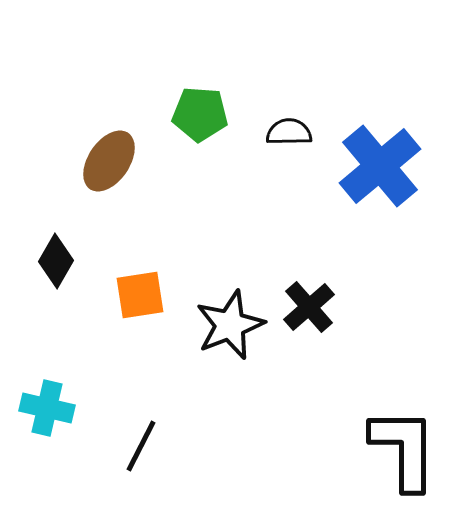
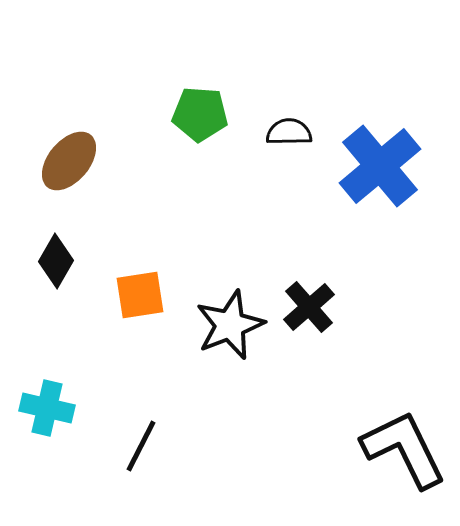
brown ellipse: moved 40 px left; rotated 6 degrees clockwise
black L-shape: rotated 26 degrees counterclockwise
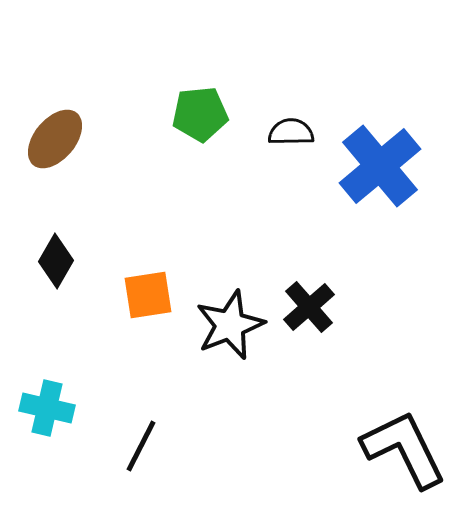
green pentagon: rotated 10 degrees counterclockwise
black semicircle: moved 2 px right
brown ellipse: moved 14 px left, 22 px up
orange square: moved 8 px right
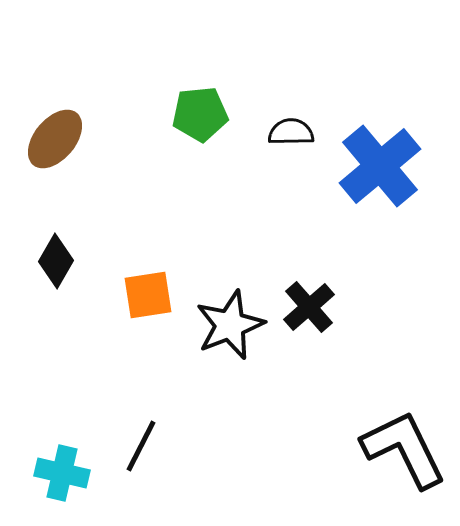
cyan cross: moved 15 px right, 65 px down
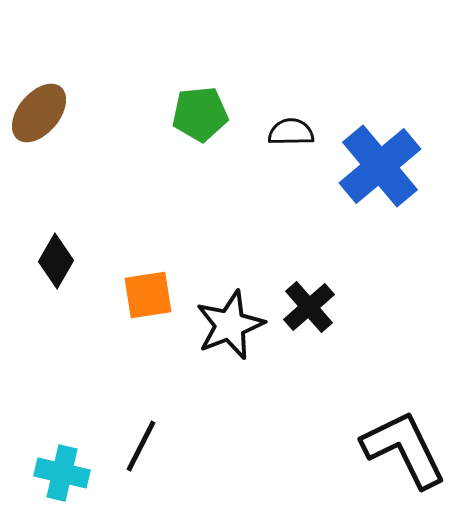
brown ellipse: moved 16 px left, 26 px up
